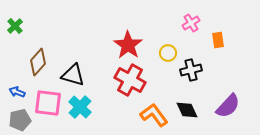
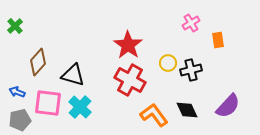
yellow circle: moved 10 px down
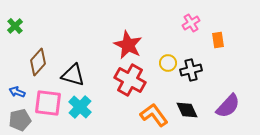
red star: rotated 8 degrees counterclockwise
